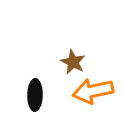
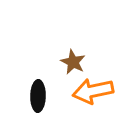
black ellipse: moved 3 px right, 1 px down
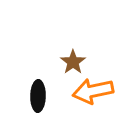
brown star: rotated 10 degrees clockwise
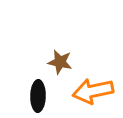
brown star: moved 13 px left; rotated 25 degrees counterclockwise
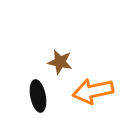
black ellipse: rotated 12 degrees counterclockwise
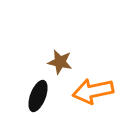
black ellipse: rotated 32 degrees clockwise
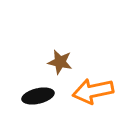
black ellipse: rotated 56 degrees clockwise
